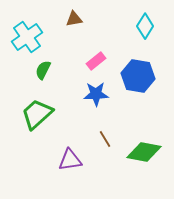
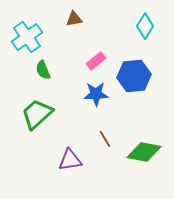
green semicircle: rotated 48 degrees counterclockwise
blue hexagon: moved 4 px left; rotated 16 degrees counterclockwise
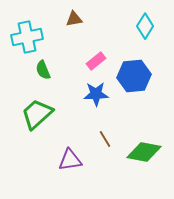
cyan cross: rotated 24 degrees clockwise
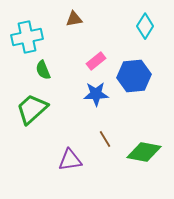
green trapezoid: moved 5 px left, 5 px up
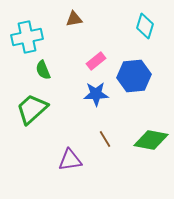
cyan diamond: rotated 15 degrees counterclockwise
green diamond: moved 7 px right, 12 px up
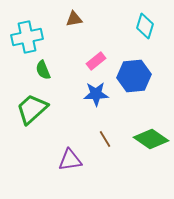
green diamond: moved 1 px up; rotated 24 degrees clockwise
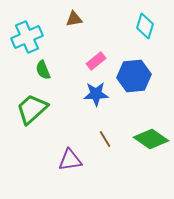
cyan cross: rotated 12 degrees counterclockwise
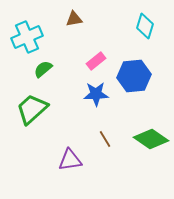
green semicircle: moved 1 px up; rotated 72 degrees clockwise
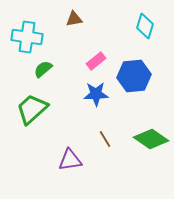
cyan cross: rotated 32 degrees clockwise
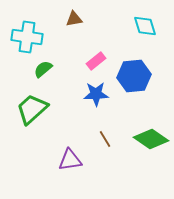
cyan diamond: rotated 35 degrees counterclockwise
